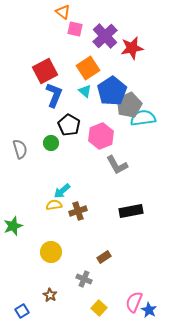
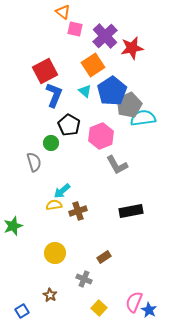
orange square: moved 5 px right, 3 px up
gray semicircle: moved 14 px right, 13 px down
yellow circle: moved 4 px right, 1 px down
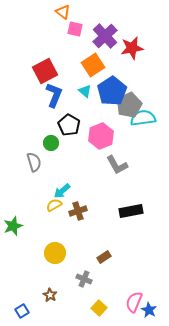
yellow semicircle: rotated 21 degrees counterclockwise
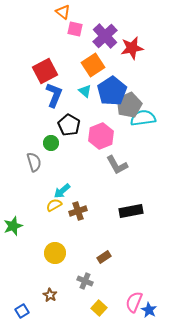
gray cross: moved 1 px right, 2 px down
